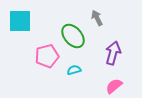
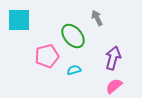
cyan square: moved 1 px left, 1 px up
purple arrow: moved 5 px down
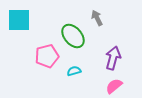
cyan semicircle: moved 1 px down
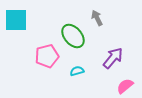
cyan square: moved 3 px left
purple arrow: rotated 25 degrees clockwise
cyan semicircle: moved 3 px right
pink semicircle: moved 11 px right
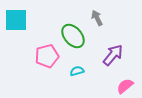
purple arrow: moved 3 px up
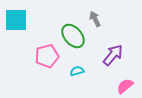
gray arrow: moved 2 px left, 1 px down
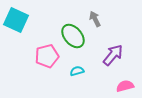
cyan square: rotated 25 degrees clockwise
pink semicircle: rotated 24 degrees clockwise
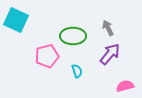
gray arrow: moved 13 px right, 9 px down
green ellipse: rotated 50 degrees counterclockwise
purple arrow: moved 3 px left, 1 px up
cyan semicircle: rotated 88 degrees clockwise
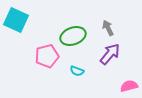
green ellipse: rotated 20 degrees counterclockwise
cyan semicircle: rotated 128 degrees clockwise
pink semicircle: moved 4 px right
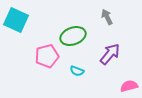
gray arrow: moved 1 px left, 11 px up
